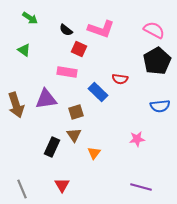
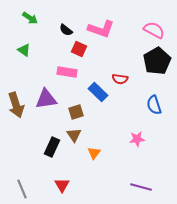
blue semicircle: moved 6 px left, 1 px up; rotated 78 degrees clockwise
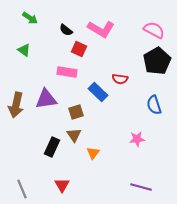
pink L-shape: rotated 12 degrees clockwise
brown arrow: rotated 30 degrees clockwise
orange triangle: moved 1 px left
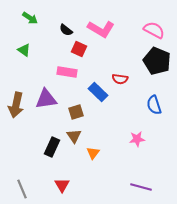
black pentagon: rotated 20 degrees counterclockwise
brown triangle: moved 1 px down
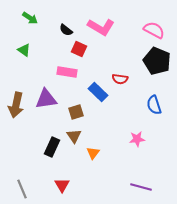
pink L-shape: moved 2 px up
